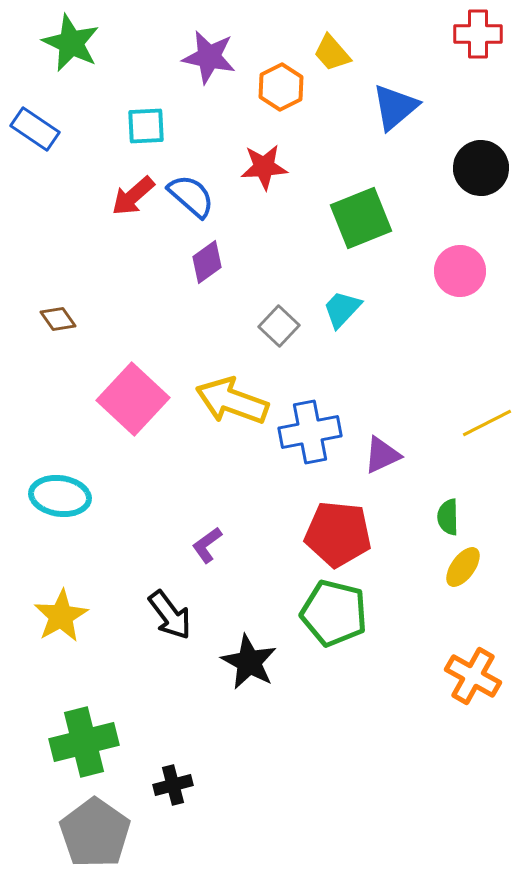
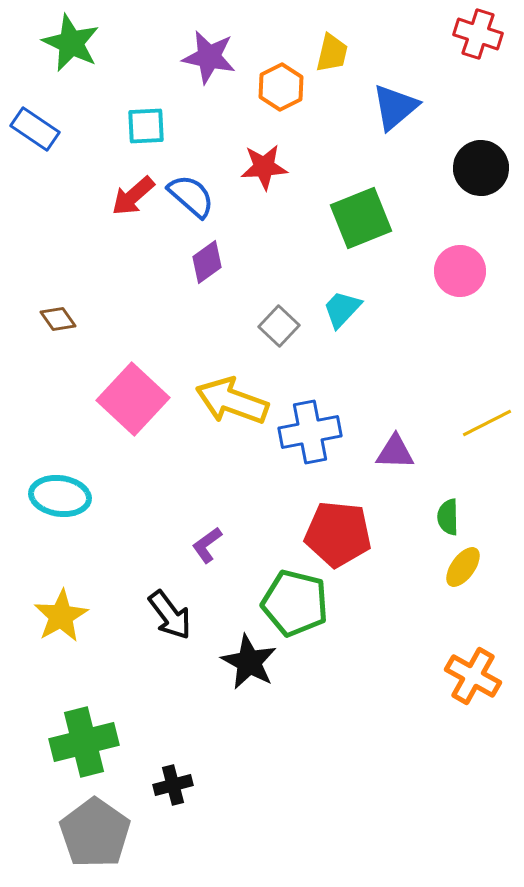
red cross: rotated 18 degrees clockwise
yellow trapezoid: rotated 126 degrees counterclockwise
purple triangle: moved 13 px right, 3 px up; rotated 27 degrees clockwise
green pentagon: moved 39 px left, 10 px up
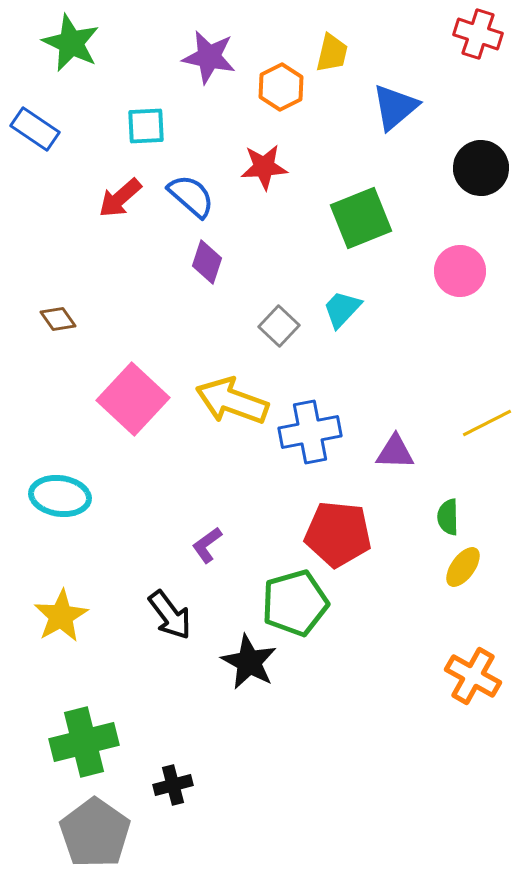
red arrow: moved 13 px left, 2 px down
purple diamond: rotated 36 degrees counterclockwise
green pentagon: rotated 30 degrees counterclockwise
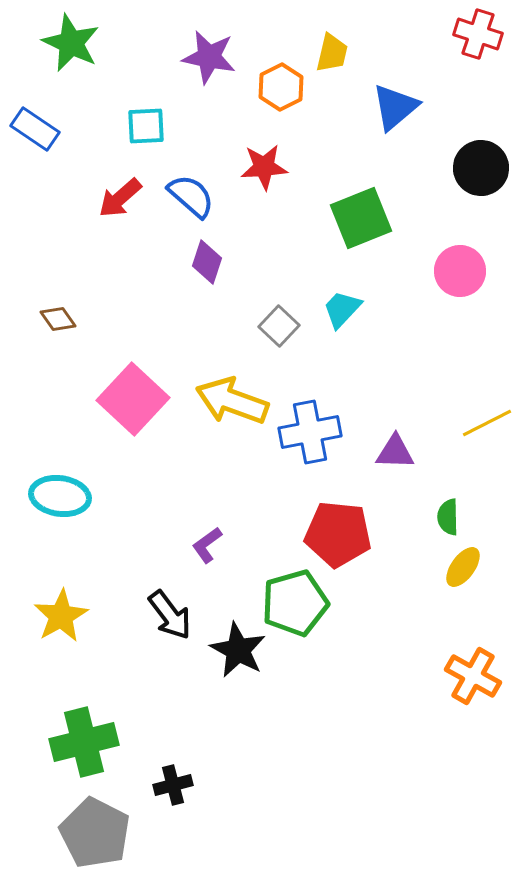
black star: moved 11 px left, 12 px up
gray pentagon: rotated 8 degrees counterclockwise
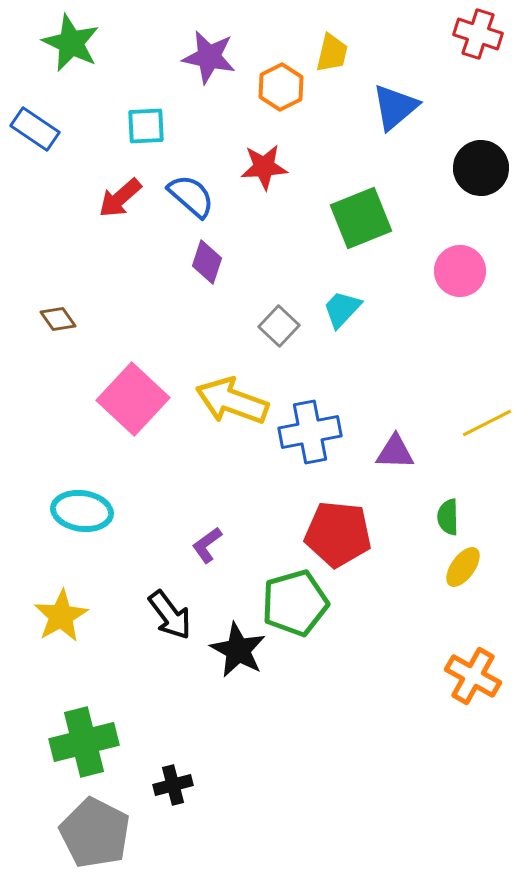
cyan ellipse: moved 22 px right, 15 px down
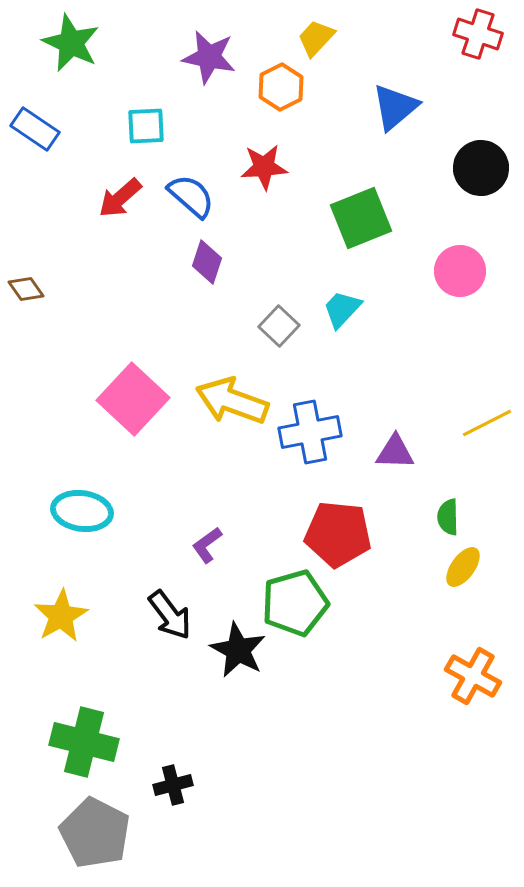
yellow trapezoid: moved 16 px left, 15 px up; rotated 150 degrees counterclockwise
brown diamond: moved 32 px left, 30 px up
green cross: rotated 28 degrees clockwise
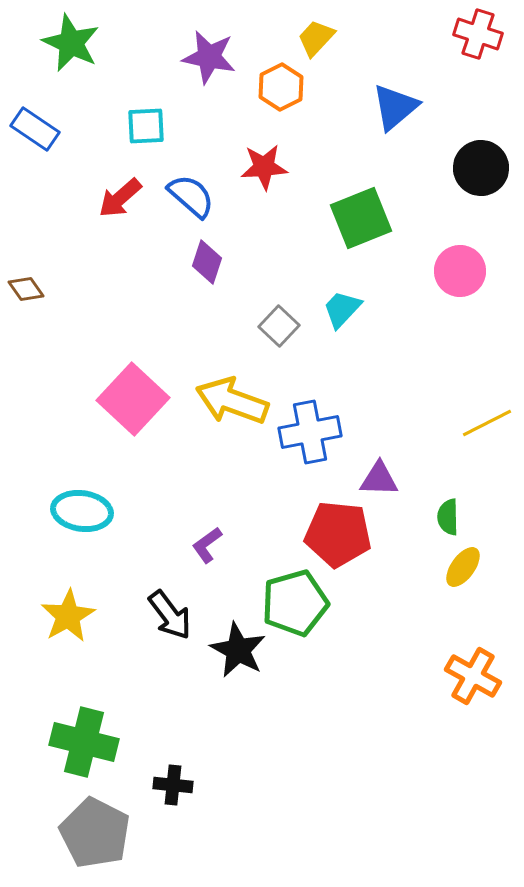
purple triangle: moved 16 px left, 27 px down
yellow star: moved 7 px right
black cross: rotated 21 degrees clockwise
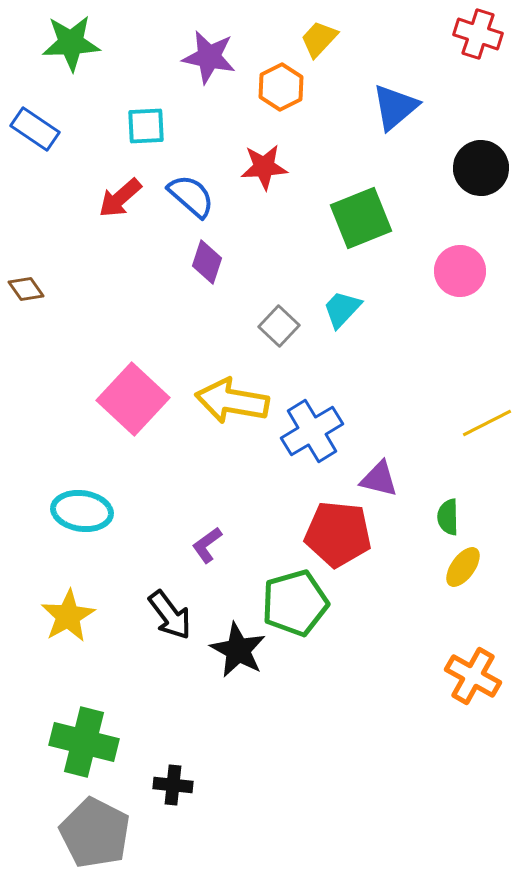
yellow trapezoid: moved 3 px right, 1 px down
green star: rotated 28 degrees counterclockwise
yellow arrow: rotated 10 degrees counterclockwise
blue cross: moved 2 px right, 1 px up; rotated 20 degrees counterclockwise
purple triangle: rotated 12 degrees clockwise
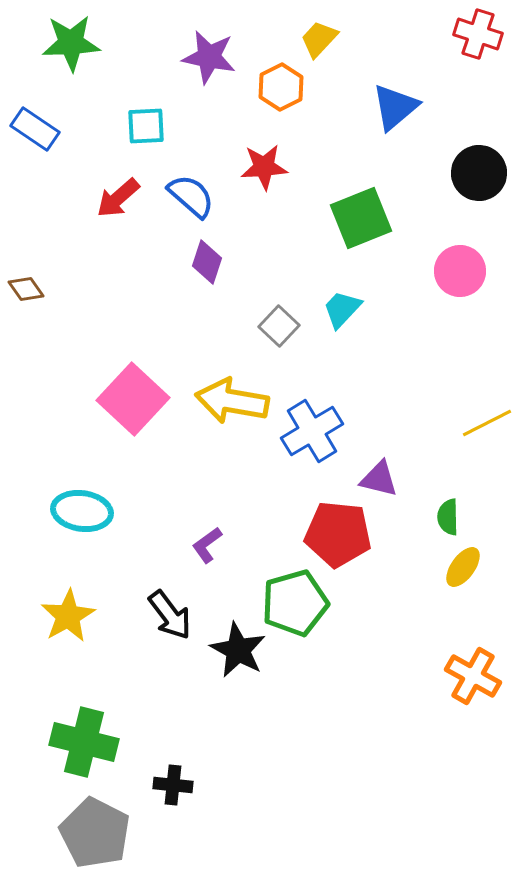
black circle: moved 2 px left, 5 px down
red arrow: moved 2 px left
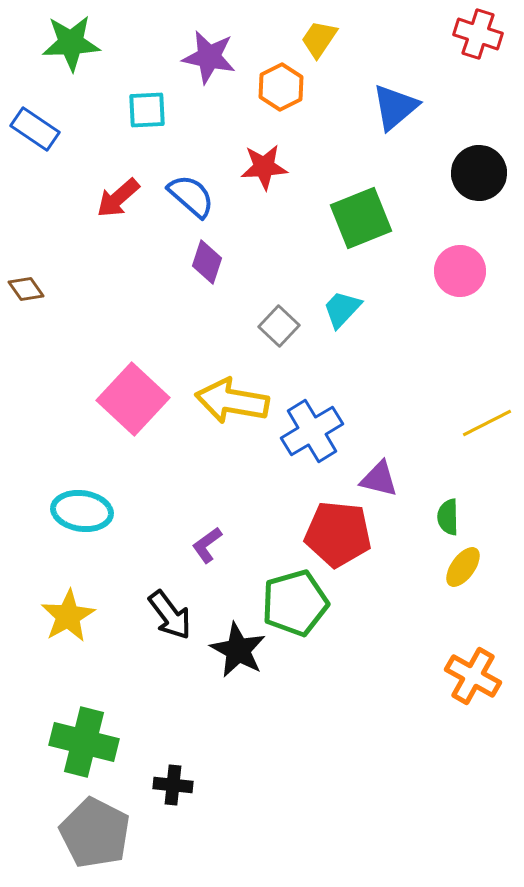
yellow trapezoid: rotated 9 degrees counterclockwise
cyan square: moved 1 px right, 16 px up
